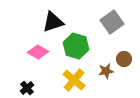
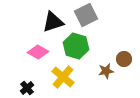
gray square: moved 26 px left, 7 px up; rotated 10 degrees clockwise
yellow cross: moved 11 px left, 3 px up
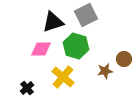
pink diamond: moved 3 px right, 3 px up; rotated 30 degrees counterclockwise
brown star: moved 1 px left
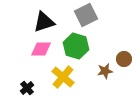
black triangle: moved 9 px left
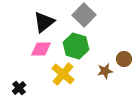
gray square: moved 2 px left; rotated 20 degrees counterclockwise
black triangle: rotated 20 degrees counterclockwise
yellow cross: moved 3 px up
black cross: moved 8 px left
